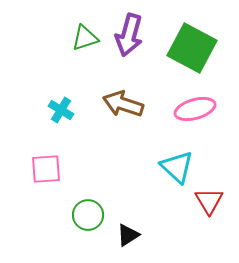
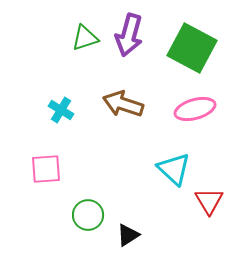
cyan triangle: moved 3 px left, 2 px down
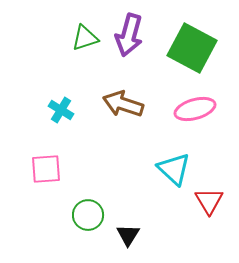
black triangle: rotated 25 degrees counterclockwise
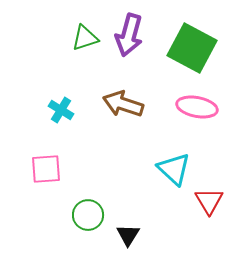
pink ellipse: moved 2 px right, 2 px up; rotated 27 degrees clockwise
